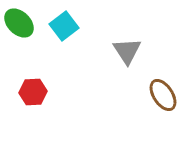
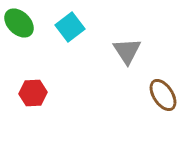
cyan square: moved 6 px right, 1 px down
red hexagon: moved 1 px down
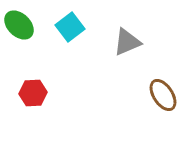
green ellipse: moved 2 px down
gray triangle: moved 9 px up; rotated 40 degrees clockwise
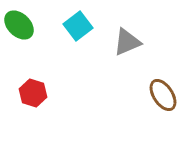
cyan square: moved 8 px right, 1 px up
red hexagon: rotated 20 degrees clockwise
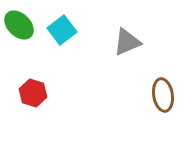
cyan square: moved 16 px left, 4 px down
brown ellipse: rotated 24 degrees clockwise
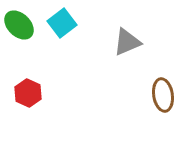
cyan square: moved 7 px up
red hexagon: moved 5 px left; rotated 8 degrees clockwise
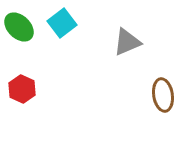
green ellipse: moved 2 px down
red hexagon: moved 6 px left, 4 px up
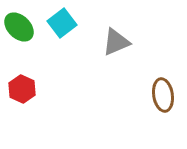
gray triangle: moved 11 px left
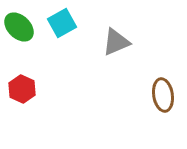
cyan square: rotated 8 degrees clockwise
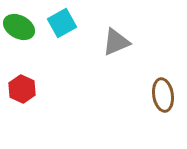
green ellipse: rotated 16 degrees counterclockwise
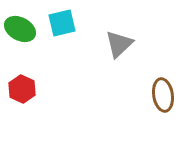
cyan square: rotated 16 degrees clockwise
green ellipse: moved 1 px right, 2 px down
gray triangle: moved 3 px right, 2 px down; rotated 20 degrees counterclockwise
